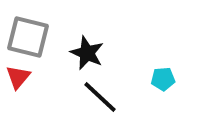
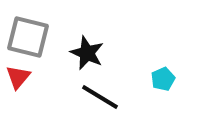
cyan pentagon: rotated 20 degrees counterclockwise
black line: rotated 12 degrees counterclockwise
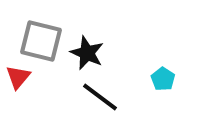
gray square: moved 13 px right, 4 px down
cyan pentagon: rotated 15 degrees counterclockwise
black line: rotated 6 degrees clockwise
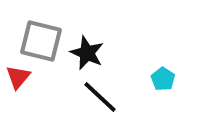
black line: rotated 6 degrees clockwise
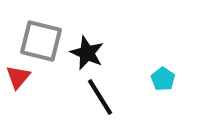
black line: rotated 15 degrees clockwise
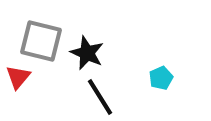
cyan pentagon: moved 2 px left, 1 px up; rotated 15 degrees clockwise
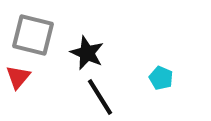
gray square: moved 8 px left, 6 px up
cyan pentagon: rotated 25 degrees counterclockwise
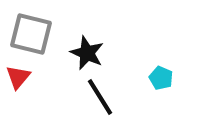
gray square: moved 2 px left, 1 px up
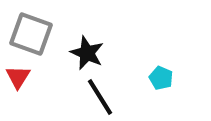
gray square: rotated 6 degrees clockwise
red triangle: rotated 8 degrees counterclockwise
